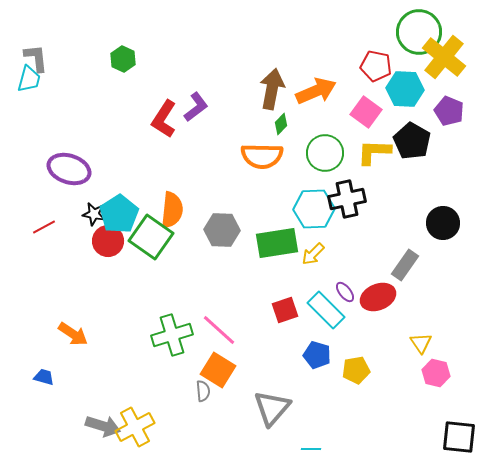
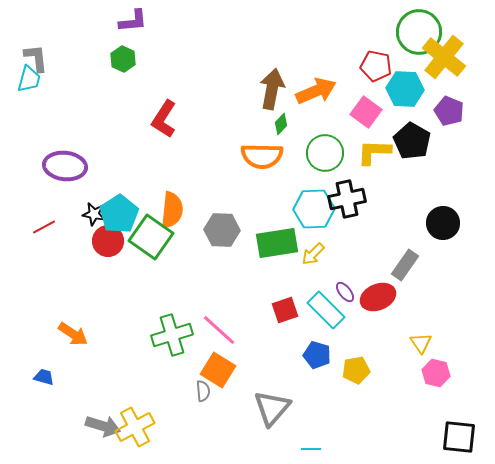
purple L-shape at (196, 107): moved 63 px left, 86 px up; rotated 32 degrees clockwise
purple ellipse at (69, 169): moved 4 px left, 3 px up; rotated 12 degrees counterclockwise
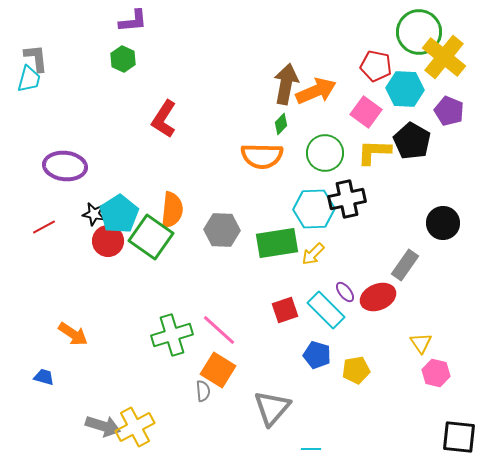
brown arrow at (272, 89): moved 14 px right, 5 px up
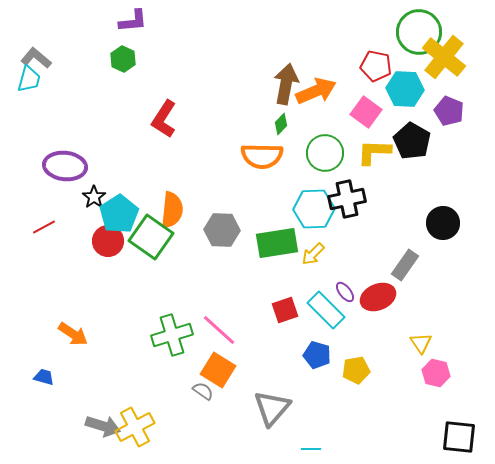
gray L-shape at (36, 58): rotated 44 degrees counterclockwise
black star at (94, 214): moved 17 px up; rotated 25 degrees clockwise
gray semicircle at (203, 391): rotated 50 degrees counterclockwise
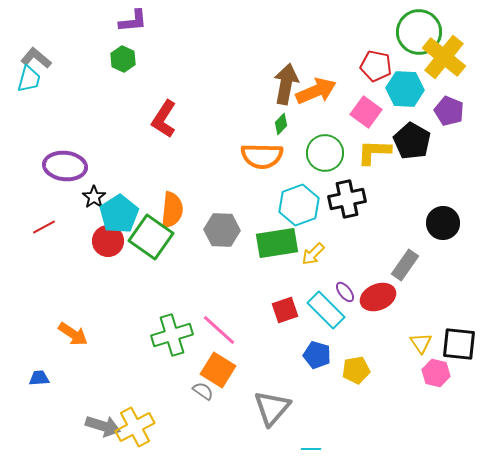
cyan hexagon at (314, 209): moved 15 px left, 4 px up; rotated 18 degrees counterclockwise
blue trapezoid at (44, 377): moved 5 px left, 1 px down; rotated 20 degrees counterclockwise
black square at (459, 437): moved 93 px up
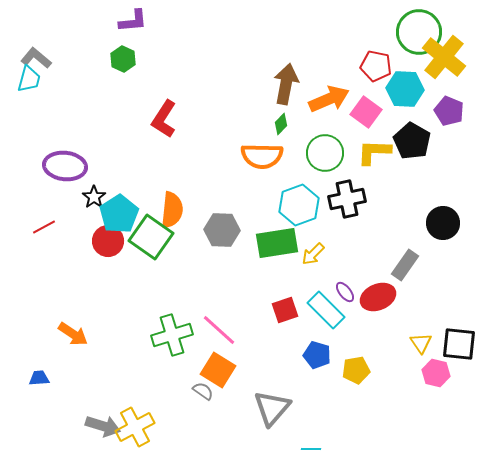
orange arrow at (316, 91): moved 13 px right, 8 px down
